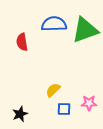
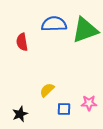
yellow semicircle: moved 6 px left
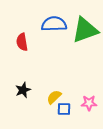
yellow semicircle: moved 7 px right, 7 px down
black star: moved 3 px right, 24 px up
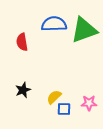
green triangle: moved 1 px left
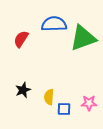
green triangle: moved 1 px left, 8 px down
red semicircle: moved 1 px left, 3 px up; rotated 42 degrees clockwise
yellow semicircle: moved 5 px left; rotated 42 degrees counterclockwise
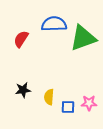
black star: rotated 14 degrees clockwise
blue square: moved 4 px right, 2 px up
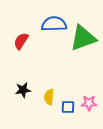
red semicircle: moved 2 px down
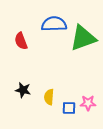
red semicircle: rotated 54 degrees counterclockwise
black star: rotated 21 degrees clockwise
pink star: moved 1 px left
blue square: moved 1 px right, 1 px down
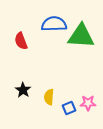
green triangle: moved 2 px left, 2 px up; rotated 24 degrees clockwise
black star: rotated 21 degrees clockwise
blue square: rotated 24 degrees counterclockwise
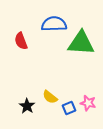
green triangle: moved 7 px down
black star: moved 4 px right, 16 px down
yellow semicircle: moved 1 px right; rotated 56 degrees counterclockwise
pink star: rotated 14 degrees clockwise
